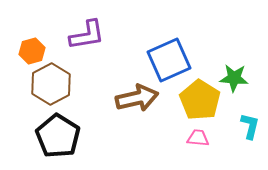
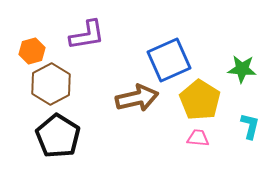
green star: moved 8 px right, 9 px up
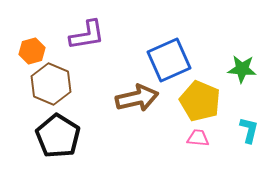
brown hexagon: rotated 9 degrees counterclockwise
yellow pentagon: moved 1 px down; rotated 9 degrees counterclockwise
cyan L-shape: moved 1 px left, 4 px down
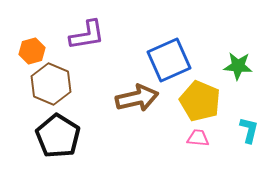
green star: moved 4 px left, 3 px up
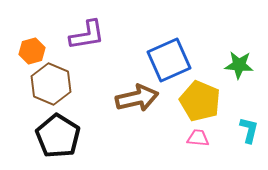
green star: moved 1 px right, 1 px up
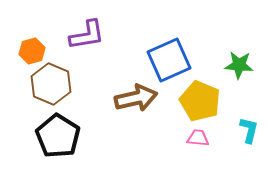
brown arrow: moved 1 px left
